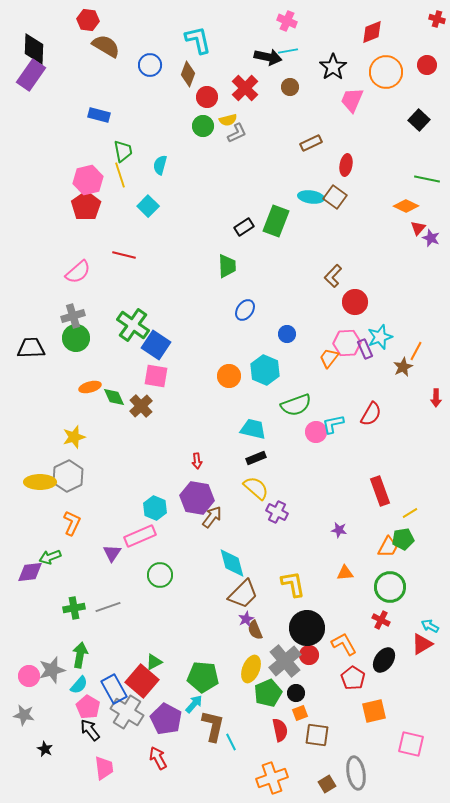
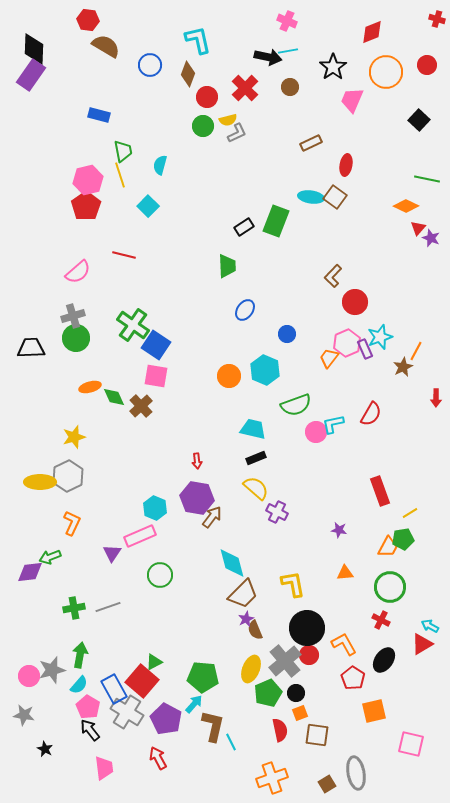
pink hexagon at (347, 343): rotated 20 degrees counterclockwise
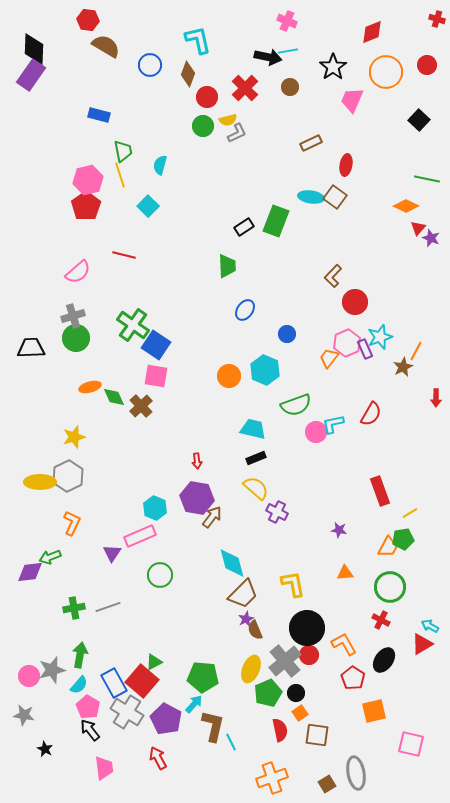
blue rectangle at (114, 689): moved 6 px up
orange square at (300, 713): rotated 14 degrees counterclockwise
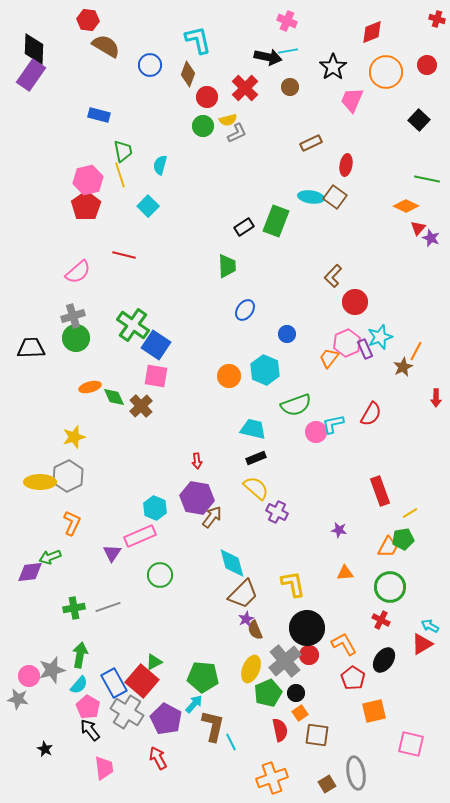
gray star at (24, 715): moved 6 px left, 16 px up
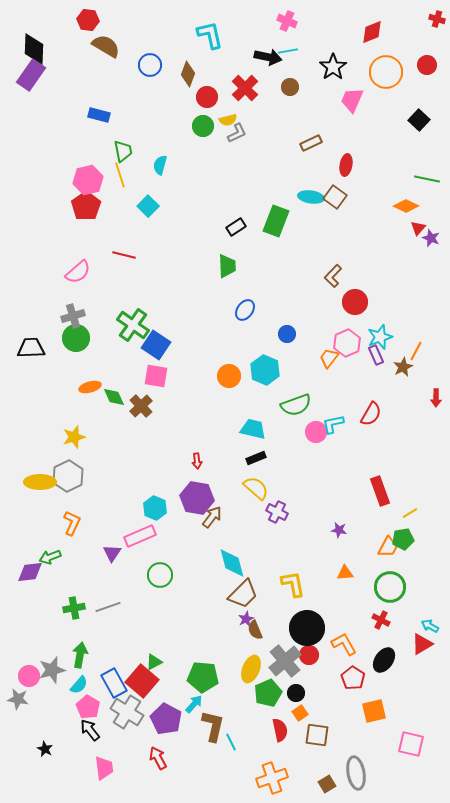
cyan L-shape at (198, 40): moved 12 px right, 5 px up
black rectangle at (244, 227): moved 8 px left
purple rectangle at (365, 349): moved 11 px right, 6 px down
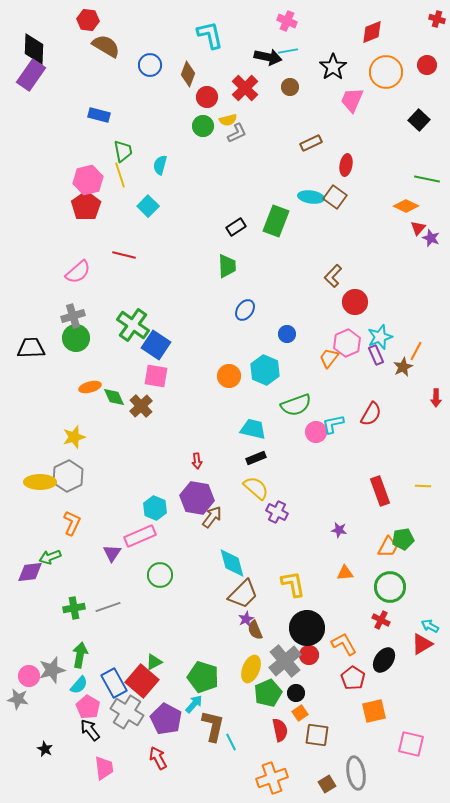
yellow line at (410, 513): moved 13 px right, 27 px up; rotated 35 degrees clockwise
green pentagon at (203, 677): rotated 12 degrees clockwise
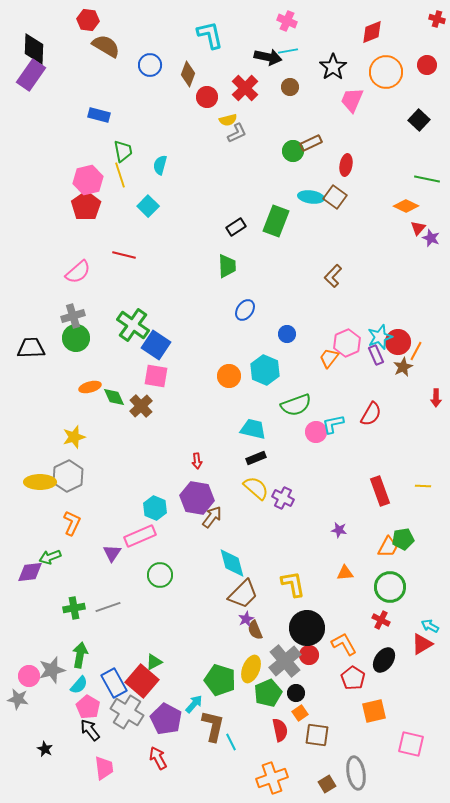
green circle at (203, 126): moved 90 px right, 25 px down
red circle at (355, 302): moved 43 px right, 40 px down
purple cross at (277, 512): moved 6 px right, 14 px up
green pentagon at (203, 677): moved 17 px right, 3 px down
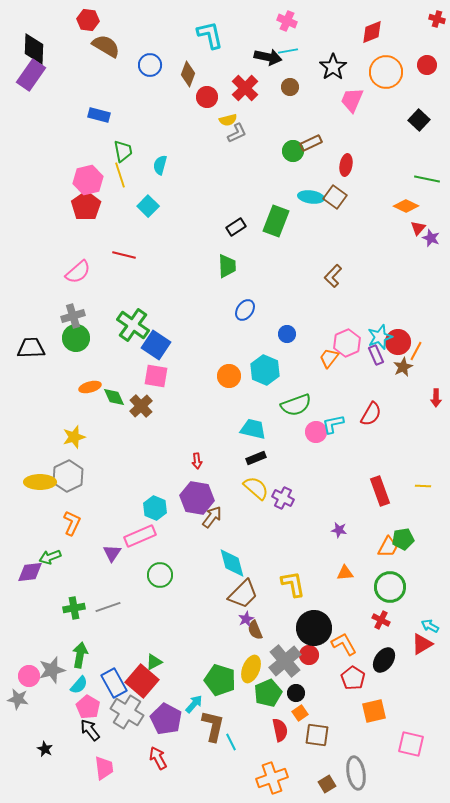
black circle at (307, 628): moved 7 px right
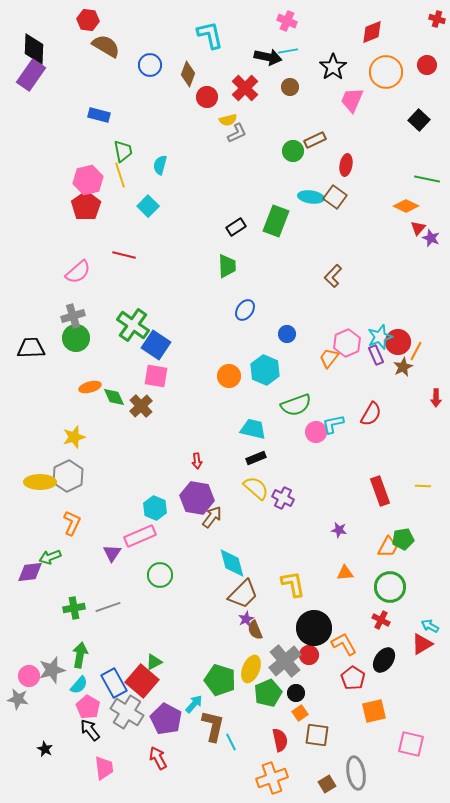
brown rectangle at (311, 143): moved 4 px right, 3 px up
red semicircle at (280, 730): moved 10 px down
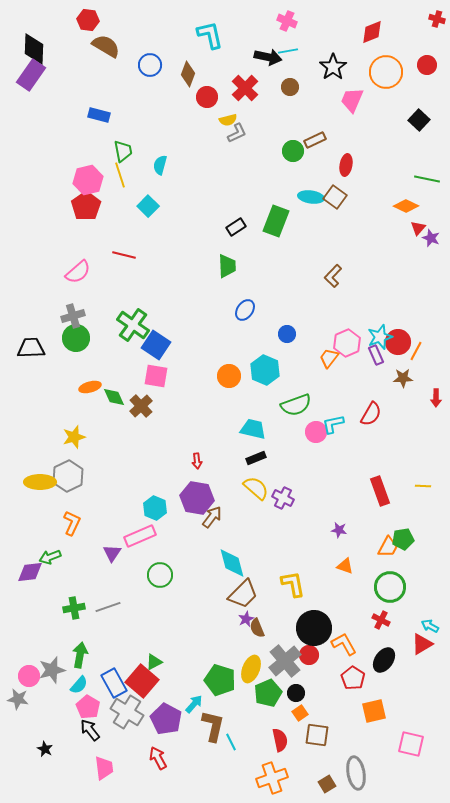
brown star at (403, 367): moved 11 px down; rotated 24 degrees clockwise
orange triangle at (345, 573): moved 7 px up; rotated 24 degrees clockwise
brown semicircle at (255, 630): moved 2 px right, 2 px up
